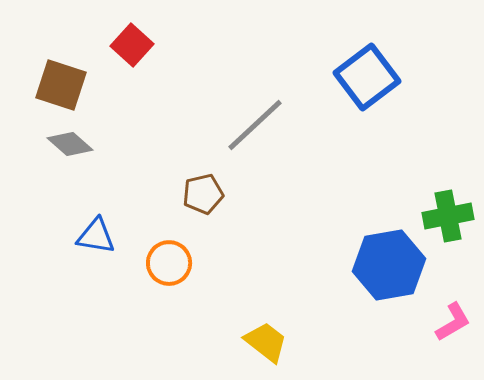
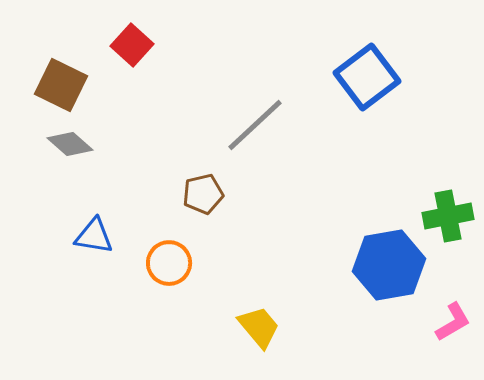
brown square: rotated 8 degrees clockwise
blue triangle: moved 2 px left
yellow trapezoid: moved 7 px left, 15 px up; rotated 12 degrees clockwise
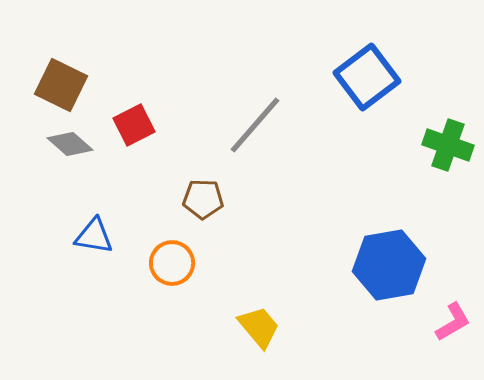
red square: moved 2 px right, 80 px down; rotated 21 degrees clockwise
gray line: rotated 6 degrees counterclockwise
brown pentagon: moved 5 px down; rotated 15 degrees clockwise
green cross: moved 71 px up; rotated 30 degrees clockwise
orange circle: moved 3 px right
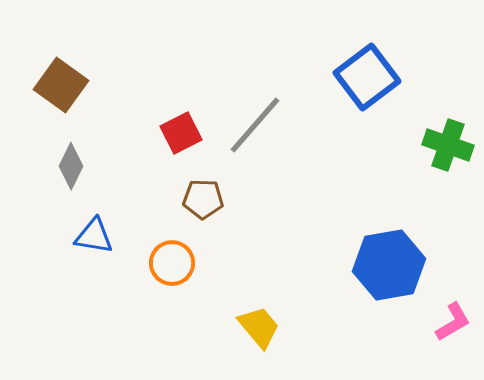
brown square: rotated 10 degrees clockwise
red square: moved 47 px right, 8 px down
gray diamond: moved 1 px right, 22 px down; rotated 75 degrees clockwise
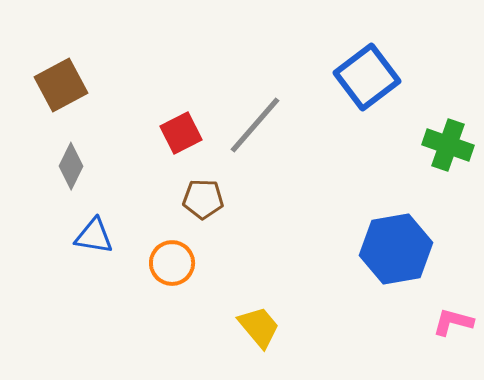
brown square: rotated 26 degrees clockwise
blue hexagon: moved 7 px right, 16 px up
pink L-shape: rotated 135 degrees counterclockwise
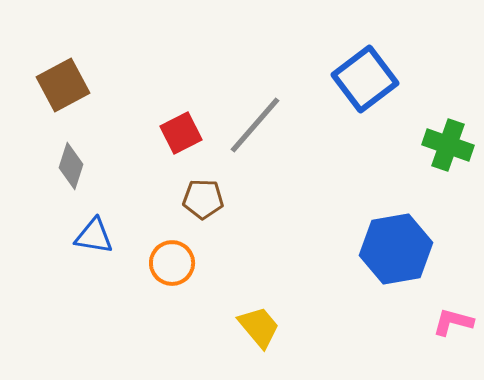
blue square: moved 2 px left, 2 px down
brown square: moved 2 px right
gray diamond: rotated 9 degrees counterclockwise
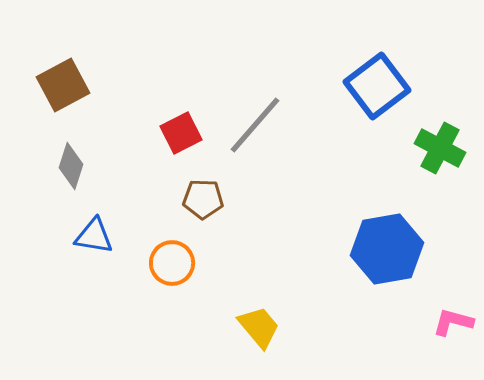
blue square: moved 12 px right, 7 px down
green cross: moved 8 px left, 3 px down; rotated 9 degrees clockwise
blue hexagon: moved 9 px left
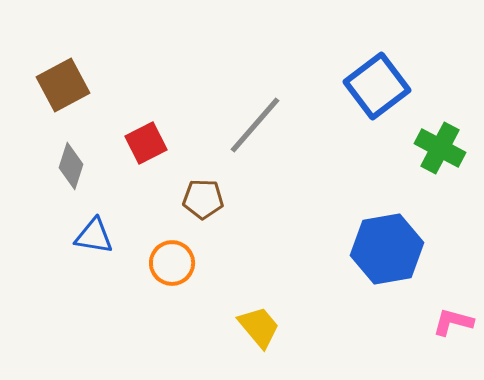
red square: moved 35 px left, 10 px down
